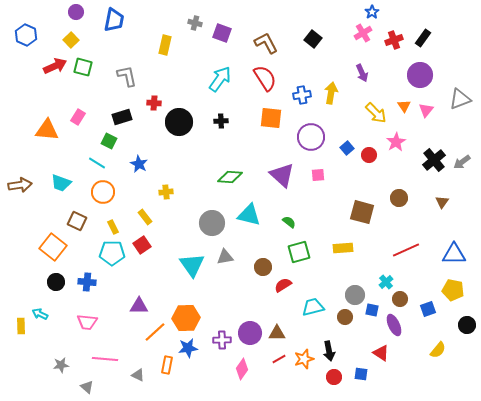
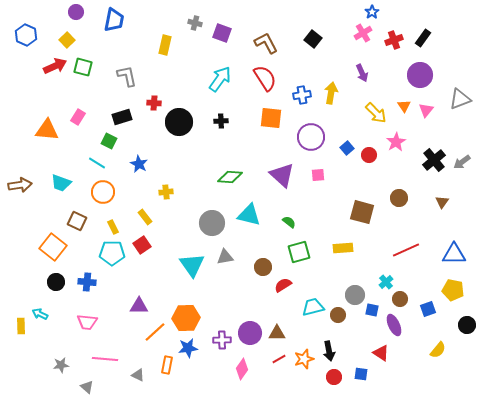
yellow square at (71, 40): moved 4 px left
brown circle at (345, 317): moved 7 px left, 2 px up
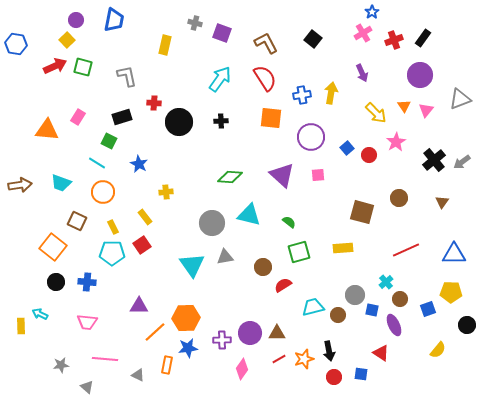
purple circle at (76, 12): moved 8 px down
blue hexagon at (26, 35): moved 10 px left, 9 px down; rotated 15 degrees counterclockwise
yellow pentagon at (453, 290): moved 2 px left, 2 px down; rotated 10 degrees counterclockwise
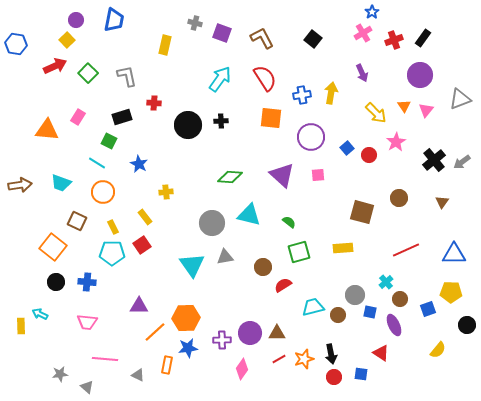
brown L-shape at (266, 43): moved 4 px left, 5 px up
green square at (83, 67): moved 5 px right, 6 px down; rotated 30 degrees clockwise
black circle at (179, 122): moved 9 px right, 3 px down
blue square at (372, 310): moved 2 px left, 2 px down
black arrow at (329, 351): moved 2 px right, 3 px down
gray star at (61, 365): moved 1 px left, 9 px down
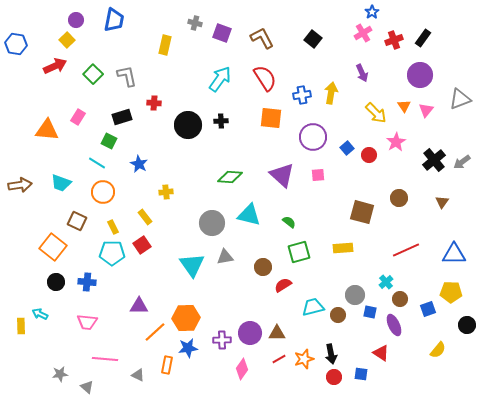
green square at (88, 73): moved 5 px right, 1 px down
purple circle at (311, 137): moved 2 px right
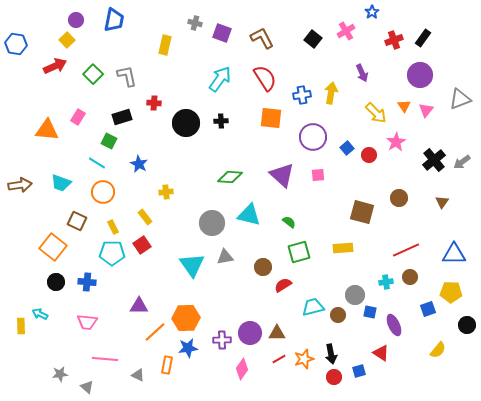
pink cross at (363, 33): moved 17 px left, 2 px up
black circle at (188, 125): moved 2 px left, 2 px up
cyan cross at (386, 282): rotated 32 degrees clockwise
brown circle at (400, 299): moved 10 px right, 22 px up
blue square at (361, 374): moved 2 px left, 3 px up; rotated 24 degrees counterclockwise
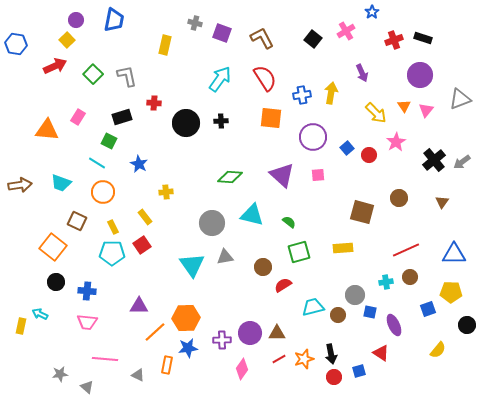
black rectangle at (423, 38): rotated 72 degrees clockwise
cyan triangle at (249, 215): moved 3 px right
blue cross at (87, 282): moved 9 px down
yellow rectangle at (21, 326): rotated 14 degrees clockwise
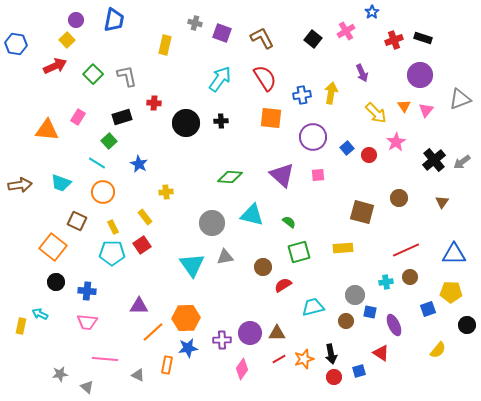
green square at (109, 141): rotated 21 degrees clockwise
brown circle at (338, 315): moved 8 px right, 6 px down
orange line at (155, 332): moved 2 px left
